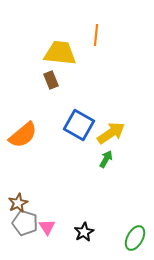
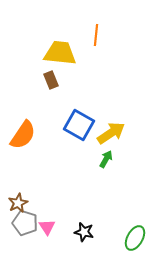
orange semicircle: rotated 16 degrees counterclockwise
black star: rotated 30 degrees counterclockwise
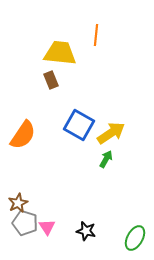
black star: moved 2 px right, 1 px up
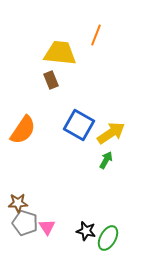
orange line: rotated 15 degrees clockwise
orange semicircle: moved 5 px up
green arrow: moved 1 px down
brown star: rotated 24 degrees clockwise
green ellipse: moved 27 px left
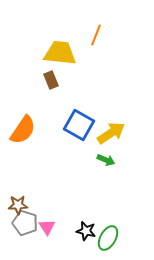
green arrow: rotated 84 degrees clockwise
brown star: moved 2 px down
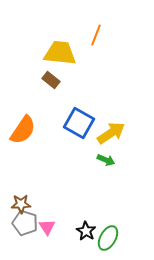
brown rectangle: rotated 30 degrees counterclockwise
blue square: moved 2 px up
brown star: moved 3 px right, 1 px up
black star: rotated 18 degrees clockwise
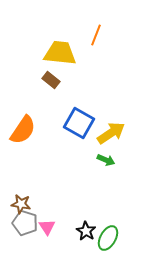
brown star: rotated 12 degrees clockwise
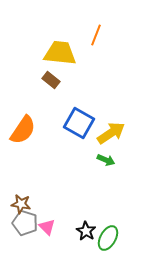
pink triangle: rotated 12 degrees counterclockwise
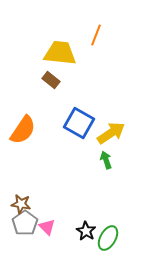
green arrow: rotated 132 degrees counterclockwise
gray pentagon: rotated 20 degrees clockwise
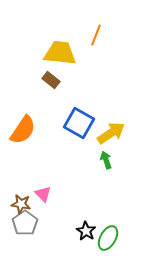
pink triangle: moved 4 px left, 33 px up
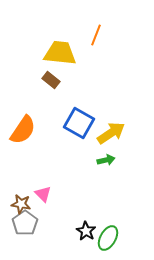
green arrow: rotated 96 degrees clockwise
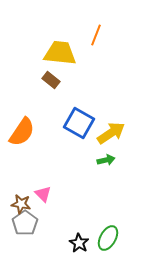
orange semicircle: moved 1 px left, 2 px down
black star: moved 7 px left, 12 px down
